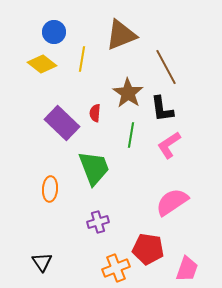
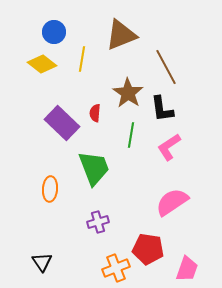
pink L-shape: moved 2 px down
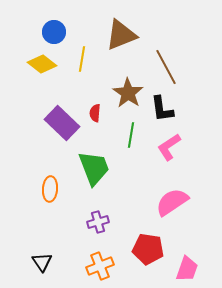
orange cross: moved 16 px left, 2 px up
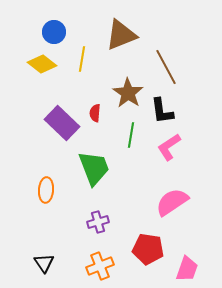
black L-shape: moved 2 px down
orange ellipse: moved 4 px left, 1 px down
black triangle: moved 2 px right, 1 px down
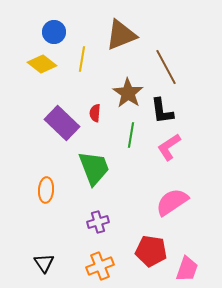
red pentagon: moved 3 px right, 2 px down
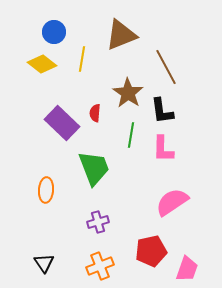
pink L-shape: moved 6 px left, 2 px down; rotated 56 degrees counterclockwise
red pentagon: rotated 20 degrees counterclockwise
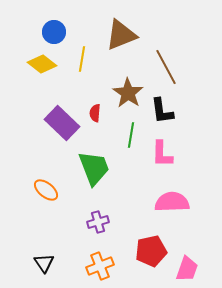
pink L-shape: moved 1 px left, 5 px down
orange ellipse: rotated 55 degrees counterclockwise
pink semicircle: rotated 32 degrees clockwise
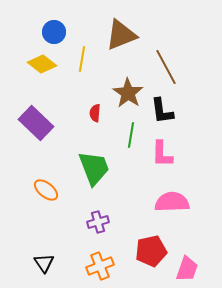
purple rectangle: moved 26 px left
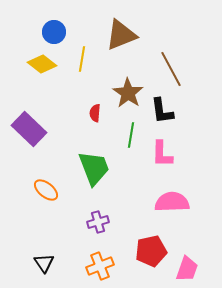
brown line: moved 5 px right, 2 px down
purple rectangle: moved 7 px left, 6 px down
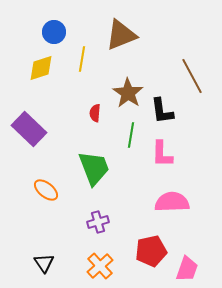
yellow diamond: moved 1 px left, 4 px down; rotated 56 degrees counterclockwise
brown line: moved 21 px right, 7 px down
orange cross: rotated 20 degrees counterclockwise
